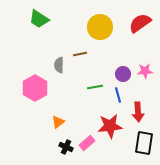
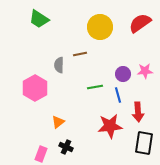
pink rectangle: moved 46 px left, 11 px down; rotated 28 degrees counterclockwise
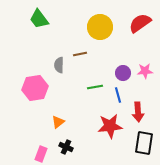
green trapezoid: rotated 20 degrees clockwise
purple circle: moved 1 px up
pink hexagon: rotated 20 degrees clockwise
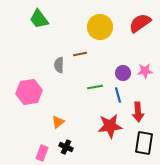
pink hexagon: moved 6 px left, 4 px down
pink rectangle: moved 1 px right, 1 px up
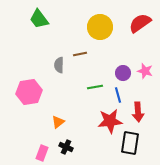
pink star: rotated 21 degrees clockwise
red star: moved 5 px up
black rectangle: moved 14 px left
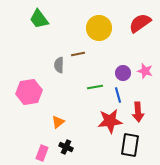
yellow circle: moved 1 px left, 1 px down
brown line: moved 2 px left
black rectangle: moved 2 px down
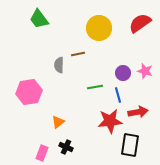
red arrow: rotated 96 degrees counterclockwise
